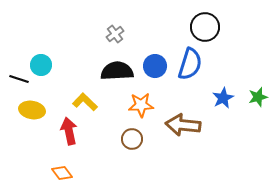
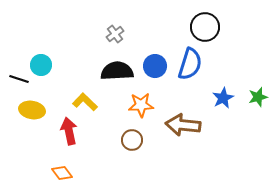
brown circle: moved 1 px down
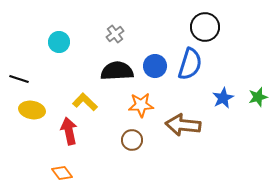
cyan circle: moved 18 px right, 23 px up
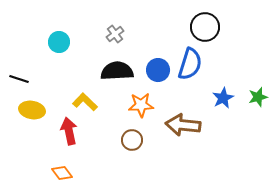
blue circle: moved 3 px right, 4 px down
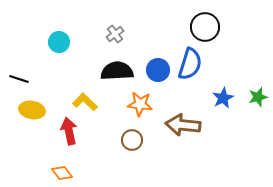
orange star: moved 1 px left, 1 px up; rotated 10 degrees clockwise
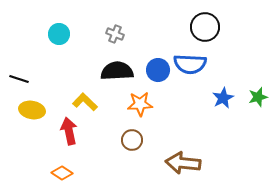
gray cross: rotated 30 degrees counterclockwise
cyan circle: moved 8 px up
blue semicircle: rotated 76 degrees clockwise
orange star: rotated 10 degrees counterclockwise
brown arrow: moved 38 px down
orange diamond: rotated 20 degrees counterclockwise
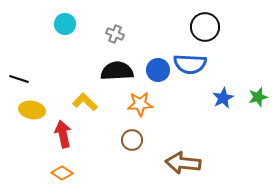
cyan circle: moved 6 px right, 10 px up
red arrow: moved 6 px left, 3 px down
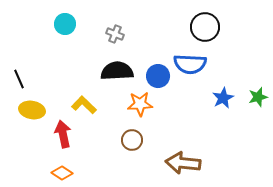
blue circle: moved 6 px down
black line: rotated 48 degrees clockwise
yellow L-shape: moved 1 px left, 3 px down
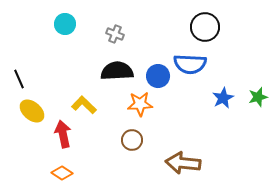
yellow ellipse: moved 1 px down; rotated 30 degrees clockwise
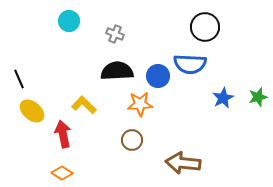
cyan circle: moved 4 px right, 3 px up
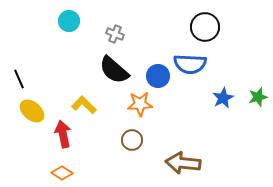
black semicircle: moved 3 px left, 1 px up; rotated 136 degrees counterclockwise
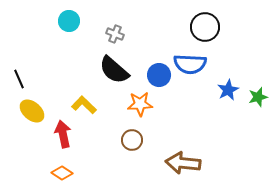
blue circle: moved 1 px right, 1 px up
blue star: moved 5 px right, 8 px up
